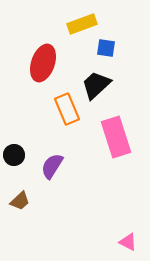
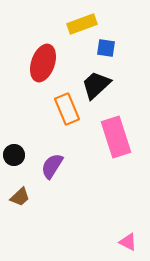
brown trapezoid: moved 4 px up
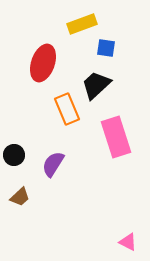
purple semicircle: moved 1 px right, 2 px up
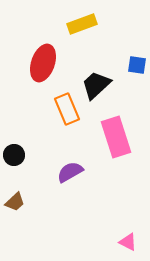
blue square: moved 31 px right, 17 px down
purple semicircle: moved 17 px right, 8 px down; rotated 28 degrees clockwise
brown trapezoid: moved 5 px left, 5 px down
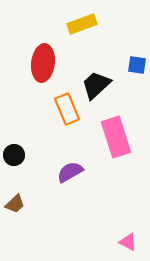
red ellipse: rotated 12 degrees counterclockwise
brown trapezoid: moved 2 px down
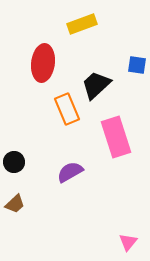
black circle: moved 7 px down
pink triangle: rotated 42 degrees clockwise
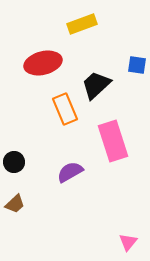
red ellipse: rotated 69 degrees clockwise
orange rectangle: moved 2 px left
pink rectangle: moved 3 px left, 4 px down
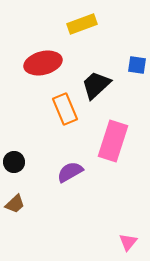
pink rectangle: rotated 36 degrees clockwise
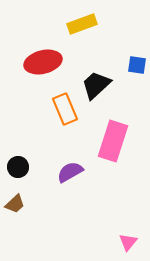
red ellipse: moved 1 px up
black circle: moved 4 px right, 5 px down
